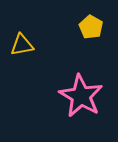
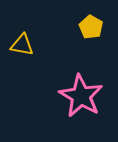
yellow triangle: rotated 20 degrees clockwise
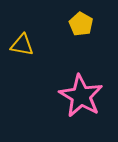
yellow pentagon: moved 10 px left, 3 px up
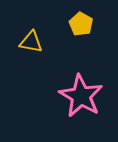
yellow triangle: moved 9 px right, 3 px up
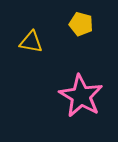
yellow pentagon: rotated 15 degrees counterclockwise
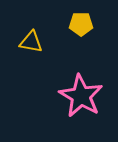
yellow pentagon: rotated 15 degrees counterclockwise
